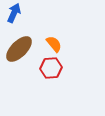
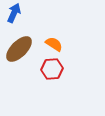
orange semicircle: rotated 18 degrees counterclockwise
red hexagon: moved 1 px right, 1 px down
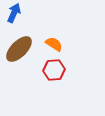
red hexagon: moved 2 px right, 1 px down
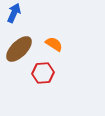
red hexagon: moved 11 px left, 3 px down
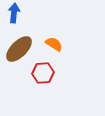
blue arrow: rotated 18 degrees counterclockwise
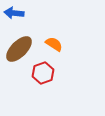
blue arrow: rotated 90 degrees counterclockwise
red hexagon: rotated 15 degrees counterclockwise
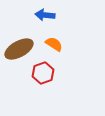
blue arrow: moved 31 px right, 2 px down
brown ellipse: rotated 16 degrees clockwise
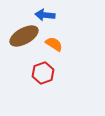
brown ellipse: moved 5 px right, 13 px up
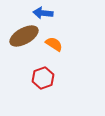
blue arrow: moved 2 px left, 2 px up
red hexagon: moved 5 px down
